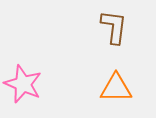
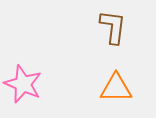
brown L-shape: moved 1 px left
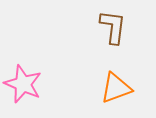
orange triangle: rotated 20 degrees counterclockwise
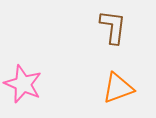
orange triangle: moved 2 px right
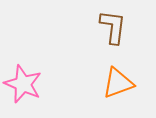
orange triangle: moved 5 px up
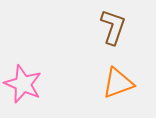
brown L-shape: rotated 12 degrees clockwise
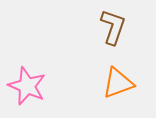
pink star: moved 4 px right, 2 px down
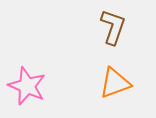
orange triangle: moved 3 px left
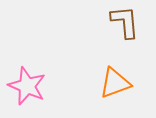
brown L-shape: moved 12 px right, 5 px up; rotated 24 degrees counterclockwise
